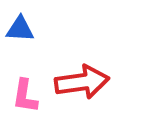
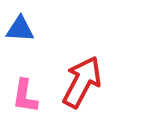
red arrow: rotated 54 degrees counterclockwise
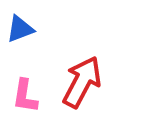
blue triangle: rotated 24 degrees counterclockwise
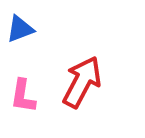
pink L-shape: moved 2 px left
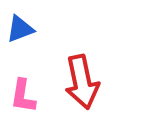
red arrow: rotated 140 degrees clockwise
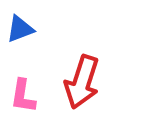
red arrow: rotated 30 degrees clockwise
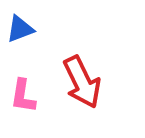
red arrow: rotated 44 degrees counterclockwise
